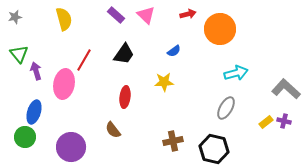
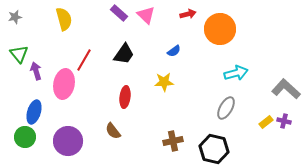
purple rectangle: moved 3 px right, 2 px up
brown semicircle: moved 1 px down
purple circle: moved 3 px left, 6 px up
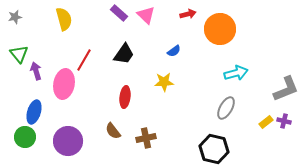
gray L-shape: rotated 116 degrees clockwise
brown cross: moved 27 px left, 3 px up
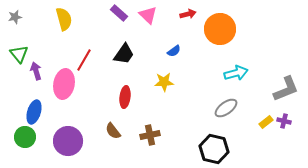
pink triangle: moved 2 px right
gray ellipse: rotated 25 degrees clockwise
brown cross: moved 4 px right, 3 px up
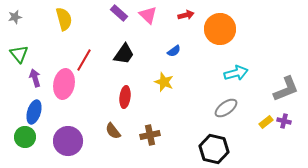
red arrow: moved 2 px left, 1 px down
purple arrow: moved 1 px left, 7 px down
yellow star: rotated 24 degrees clockwise
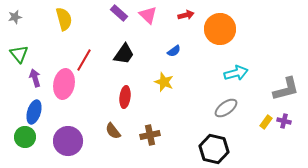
gray L-shape: rotated 8 degrees clockwise
yellow rectangle: rotated 16 degrees counterclockwise
